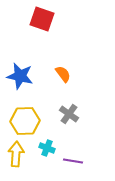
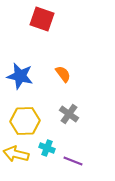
yellow arrow: rotated 80 degrees counterclockwise
purple line: rotated 12 degrees clockwise
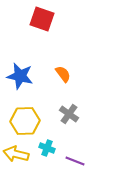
purple line: moved 2 px right
